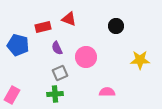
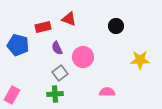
pink circle: moved 3 px left
gray square: rotated 14 degrees counterclockwise
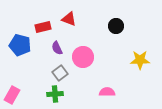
blue pentagon: moved 2 px right
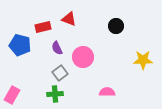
yellow star: moved 3 px right
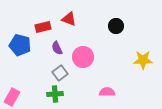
pink rectangle: moved 2 px down
